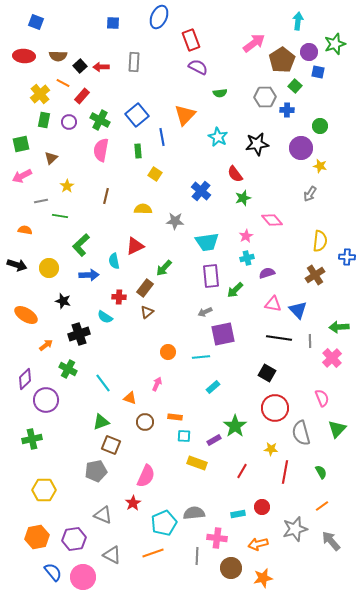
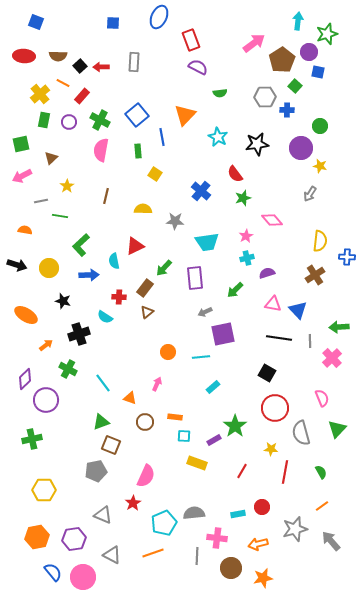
green star at (335, 44): moved 8 px left, 10 px up
purple rectangle at (211, 276): moved 16 px left, 2 px down
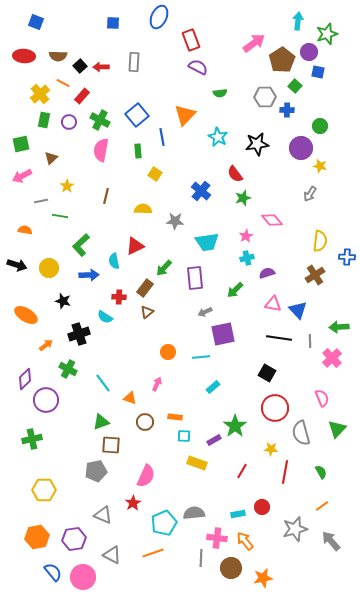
brown square at (111, 445): rotated 18 degrees counterclockwise
orange arrow at (258, 544): moved 13 px left, 3 px up; rotated 66 degrees clockwise
gray line at (197, 556): moved 4 px right, 2 px down
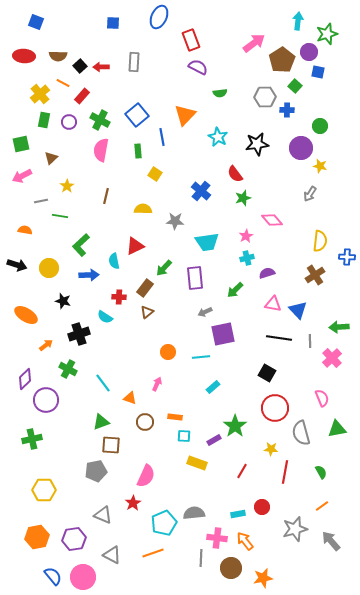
green triangle at (337, 429): rotated 36 degrees clockwise
blue semicircle at (53, 572): moved 4 px down
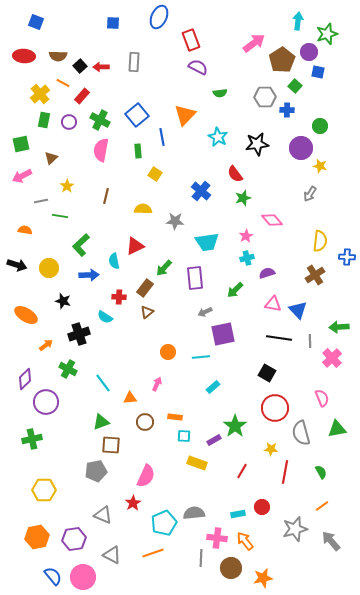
orange triangle at (130, 398): rotated 24 degrees counterclockwise
purple circle at (46, 400): moved 2 px down
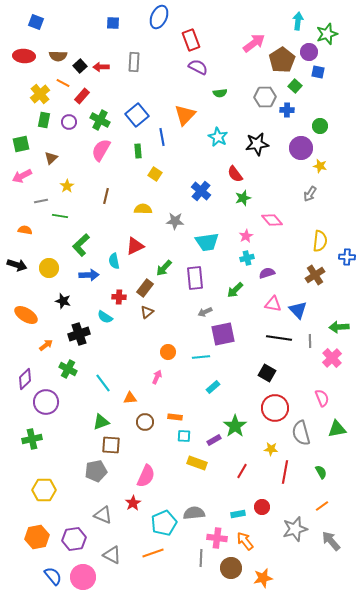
pink semicircle at (101, 150): rotated 20 degrees clockwise
pink arrow at (157, 384): moved 7 px up
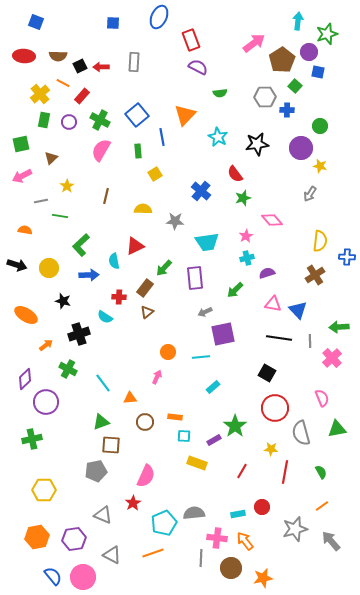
black square at (80, 66): rotated 16 degrees clockwise
yellow square at (155, 174): rotated 24 degrees clockwise
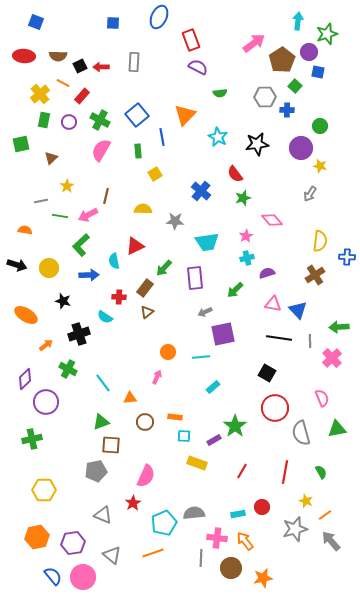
pink arrow at (22, 176): moved 66 px right, 39 px down
yellow star at (271, 449): moved 35 px right, 52 px down; rotated 16 degrees clockwise
orange line at (322, 506): moved 3 px right, 9 px down
purple hexagon at (74, 539): moved 1 px left, 4 px down
gray triangle at (112, 555): rotated 12 degrees clockwise
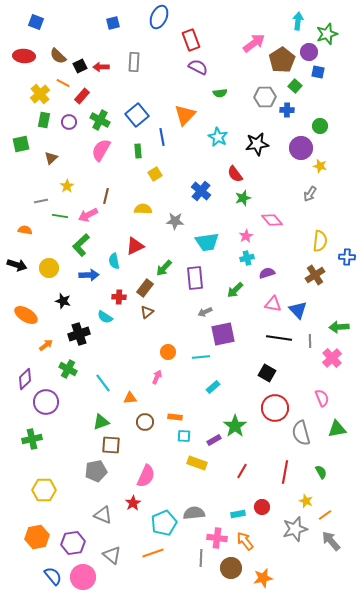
blue square at (113, 23): rotated 16 degrees counterclockwise
brown semicircle at (58, 56): rotated 42 degrees clockwise
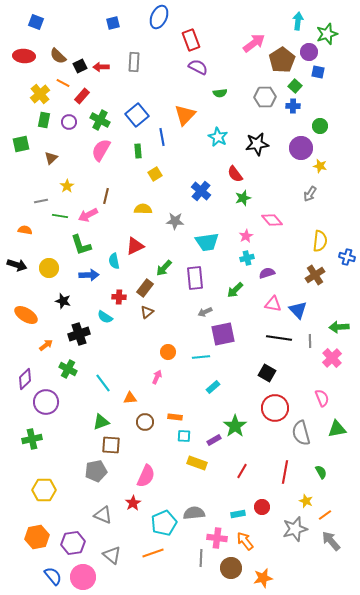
blue cross at (287, 110): moved 6 px right, 4 px up
green L-shape at (81, 245): rotated 65 degrees counterclockwise
blue cross at (347, 257): rotated 14 degrees clockwise
